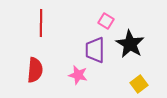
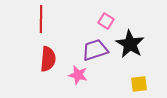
red line: moved 4 px up
purple trapezoid: rotated 72 degrees clockwise
red semicircle: moved 13 px right, 11 px up
yellow square: rotated 30 degrees clockwise
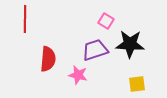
red line: moved 16 px left
black star: rotated 28 degrees counterclockwise
yellow square: moved 2 px left
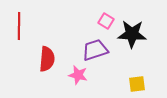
red line: moved 6 px left, 7 px down
black star: moved 2 px right, 10 px up
red semicircle: moved 1 px left
